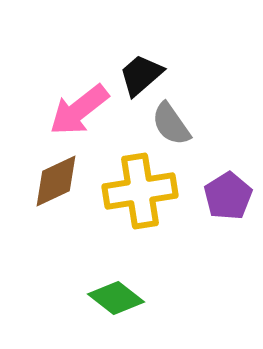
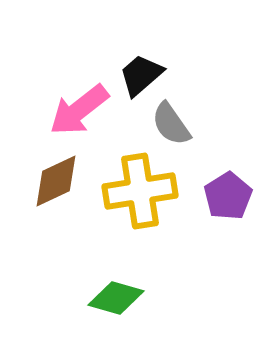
green diamond: rotated 22 degrees counterclockwise
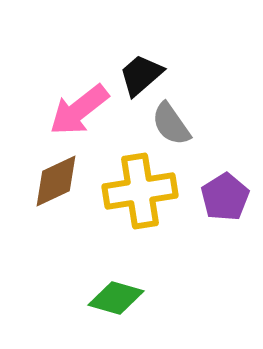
purple pentagon: moved 3 px left, 1 px down
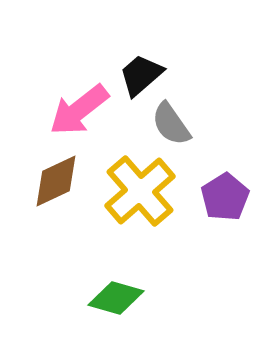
yellow cross: rotated 32 degrees counterclockwise
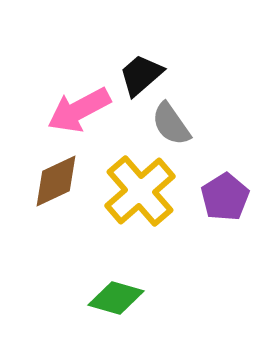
pink arrow: rotated 10 degrees clockwise
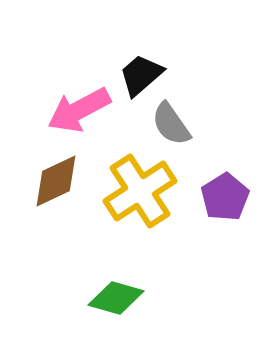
yellow cross: rotated 8 degrees clockwise
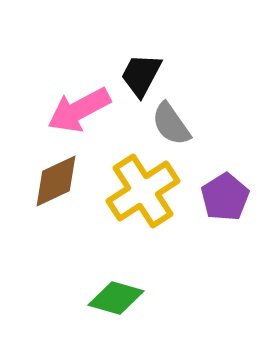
black trapezoid: rotated 21 degrees counterclockwise
yellow cross: moved 3 px right
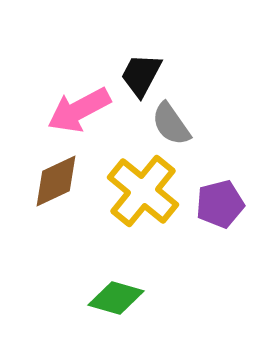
yellow cross: rotated 18 degrees counterclockwise
purple pentagon: moved 5 px left, 7 px down; rotated 18 degrees clockwise
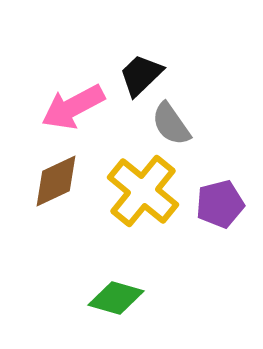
black trapezoid: rotated 18 degrees clockwise
pink arrow: moved 6 px left, 3 px up
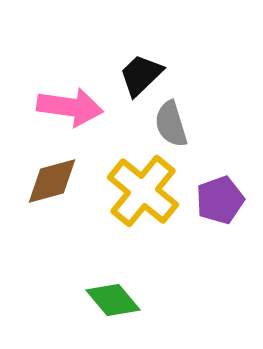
pink arrow: moved 3 px left; rotated 144 degrees counterclockwise
gray semicircle: rotated 18 degrees clockwise
brown diamond: moved 4 px left; rotated 10 degrees clockwise
purple pentagon: moved 4 px up; rotated 6 degrees counterclockwise
green diamond: moved 3 px left, 2 px down; rotated 34 degrees clockwise
